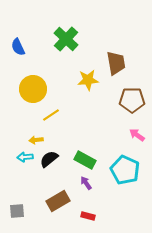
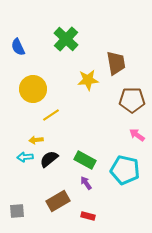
cyan pentagon: rotated 12 degrees counterclockwise
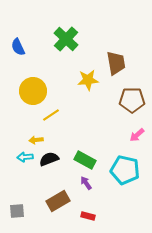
yellow circle: moved 2 px down
pink arrow: rotated 77 degrees counterclockwise
black semicircle: rotated 18 degrees clockwise
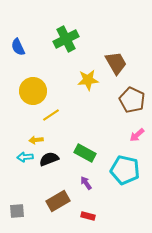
green cross: rotated 20 degrees clockwise
brown trapezoid: rotated 20 degrees counterclockwise
brown pentagon: rotated 25 degrees clockwise
green rectangle: moved 7 px up
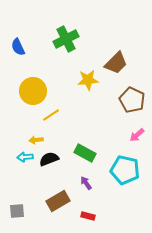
brown trapezoid: rotated 75 degrees clockwise
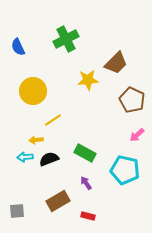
yellow line: moved 2 px right, 5 px down
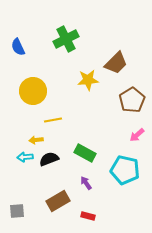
brown pentagon: rotated 15 degrees clockwise
yellow line: rotated 24 degrees clockwise
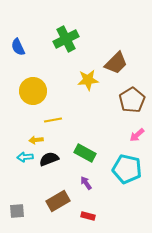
cyan pentagon: moved 2 px right, 1 px up
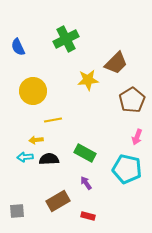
pink arrow: moved 2 px down; rotated 28 degrees counterclockwise
black semicircle: rotated 18 degrees clockwise
